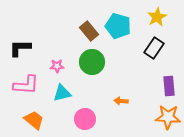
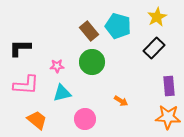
black rectangle: rotated 10 degrees clockwise
orange arrow: rotated 152 degrees counterclockwise
orange trapezoid: moved 3 px right
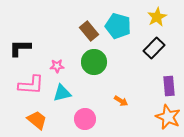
green circle: moved 2 px right
pink L-shape: moved 5 px right
orange star: rotated 20 degrees clockwise
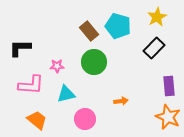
cyan triangle: moved 4 px right, 1 px down
orange arrow: rotated 40 degrees counterclockwise
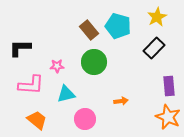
brown rectangle: moved 1 px up
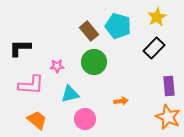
brown rectangle: moved 1 px down
cyan triangle: moved 4 px right
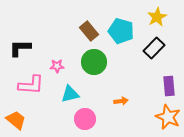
cyan pentagon: moved 3 px right, 5 px down
orange trapezoid: moved 21 px left
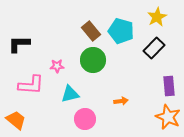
brown rectangle: moved 2 px right
black L-shape: moved 1 px left, 4 px up
green circle: moved 1 px left, 2 px up
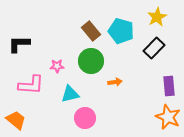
green circle: moved 2 px left, 1 px down
orange arrow: moved 6 px left, 19 px up
pink circle: moved 1 px up
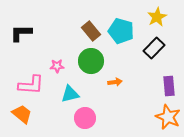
black L-shape: moved 2 px right, 11 px up
orange trapezoid: moved 6 px right, 6 px up
